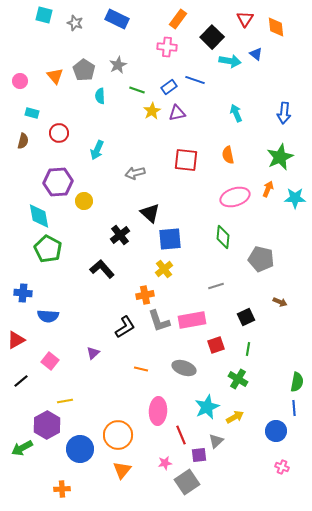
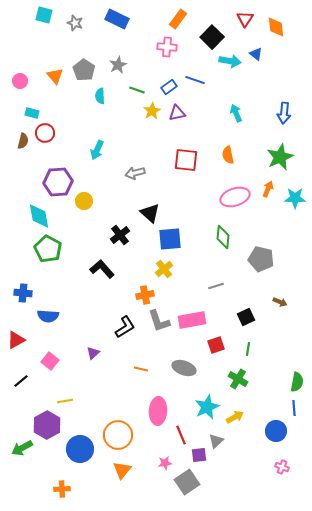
red circle at (59, 133): moved 14 px left
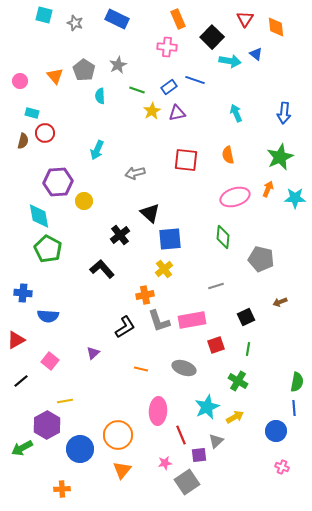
orange rectangle at (178, 19): rotated 60 degrees counterclockwise
brown arrow at (280, 302): rotated 136 degrees clockwise
green cross at (238, 379): moved 2 px down
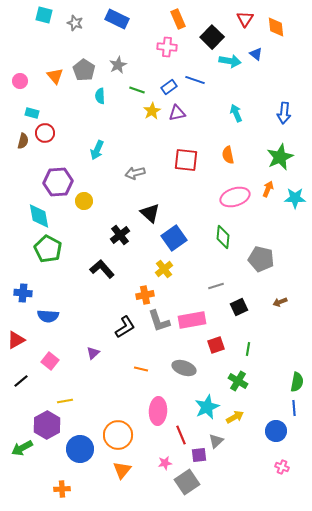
blue square at (170, 239): moved 4 px right, 1 px up; rotated 30 degrees counterclockwise
black square at (246, 317): moved 7 px left, 10 px up
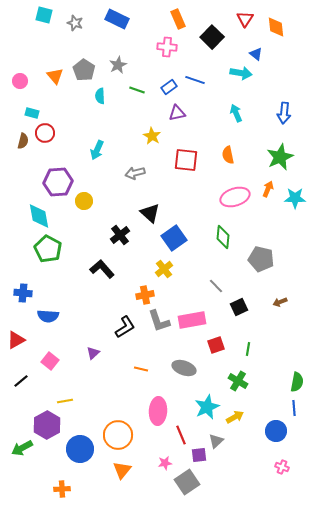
cyan arrow at (230, 61): moved 11 px right, 12 px down
yellow star at (152, 111): moved 25 px down; rotated 12 degrees counterclockwise
gray line at (216, 286): rotated 63 degrees clockwise
